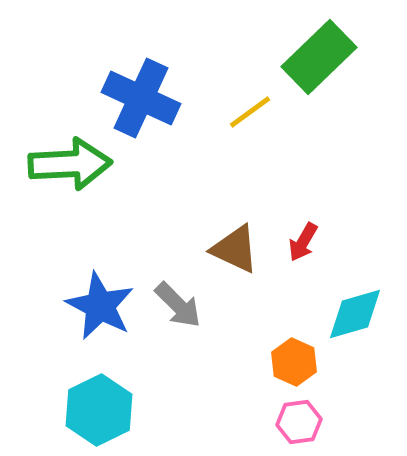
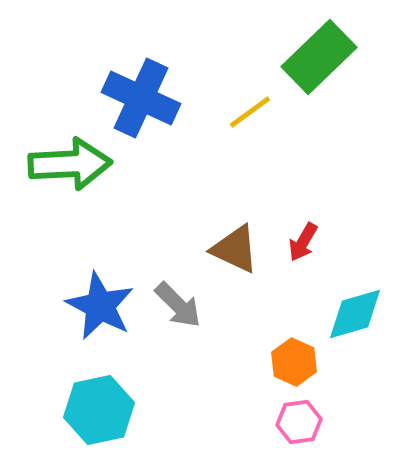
cyan hexagon: rotated 14 degrees clockwise
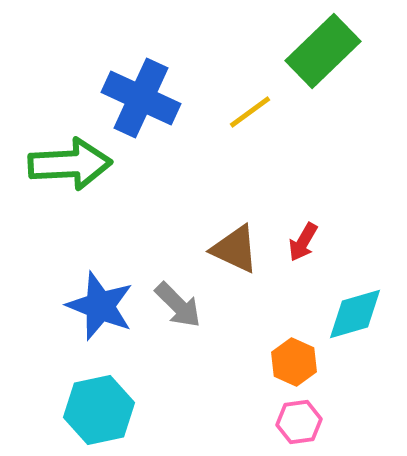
green rectangle: moved 4 px right, 6 px up
blue star: rotated 6 degrees counterclockwise
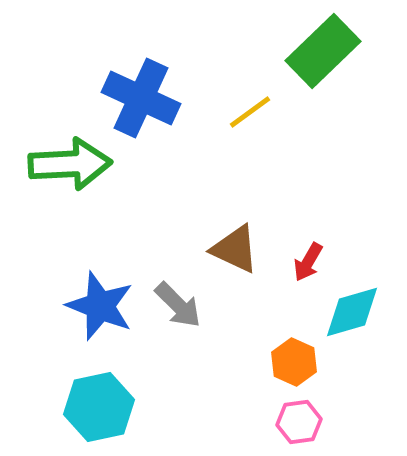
red arrow: moved 5 px right, 20 px down
cyan diamond: moved 3 px left, 2 px up
cyan hexagon: moved 3 px up
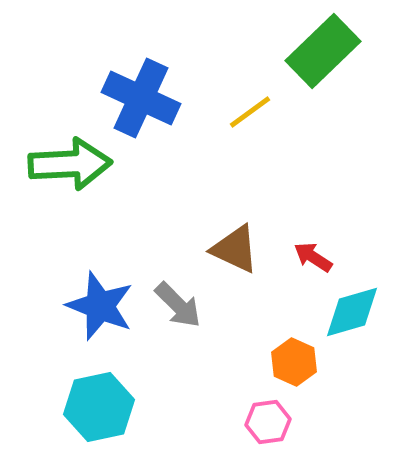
red arrow: moved 5 px right, 5 px up; rotated 93 degrees clockwise
pink hexagon: moved 31 px left
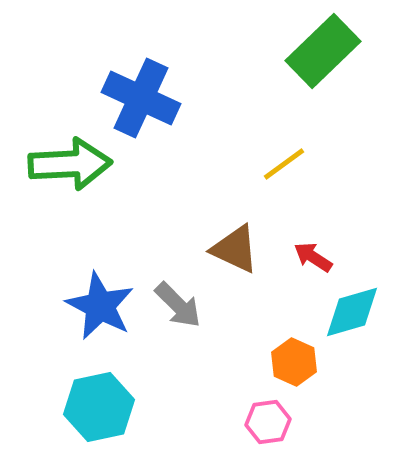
yellow line: moved 34 px right, 52 px down
blue star: rotated 6 degrees clockwise
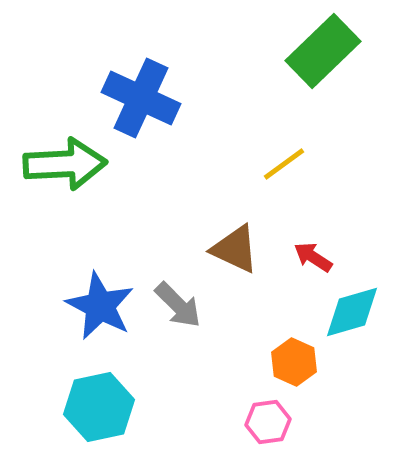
green arrow: moved 5 px left
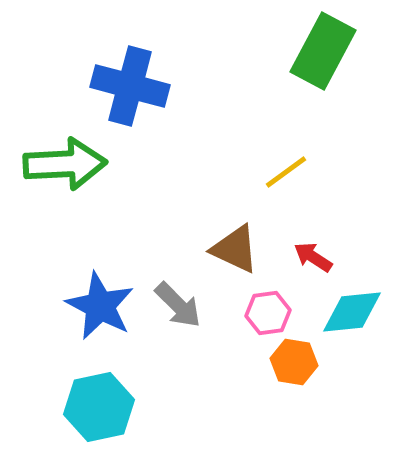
green rectangle: rotated 18 degrees counterclockwise
blue cross: moved 11 px left, 12 px up; rotated 10 degrees counterclockwise
yellow line: moved 2 px right, 8 px down
cyan diamond: rotated 10 degrees clockwise
orange hexagon: rotated 15 degrees counterclockwise
pink hexagon: moved 109 px up
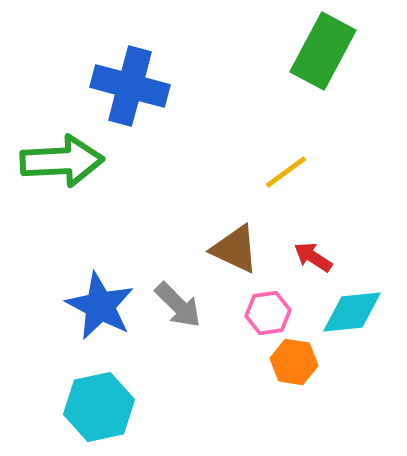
green arrow: moved 3 px left, 3 px up
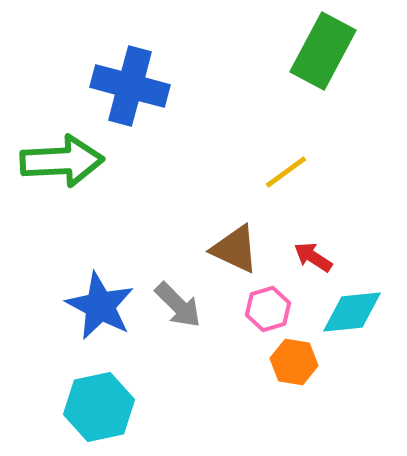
pink hexagon: moved 4 px up; rotated 9 degrees counterclockwise
